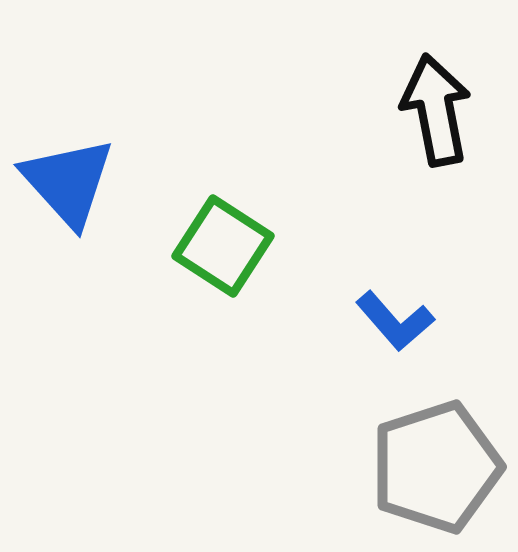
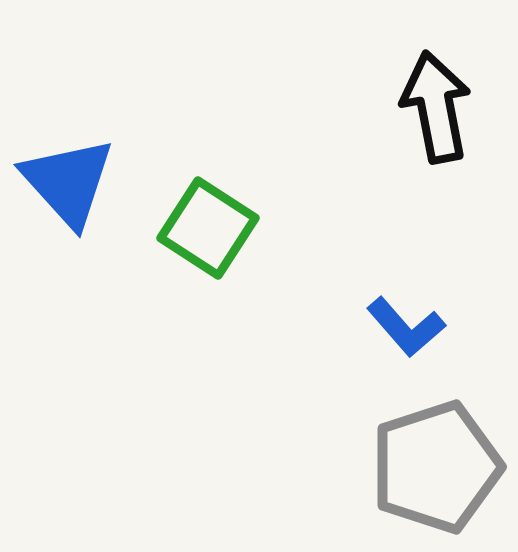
black arrow: moved 3 px up
green square: moved 15 px left, 18 px up
blue L-shape: moved 11 px right, 6 px down
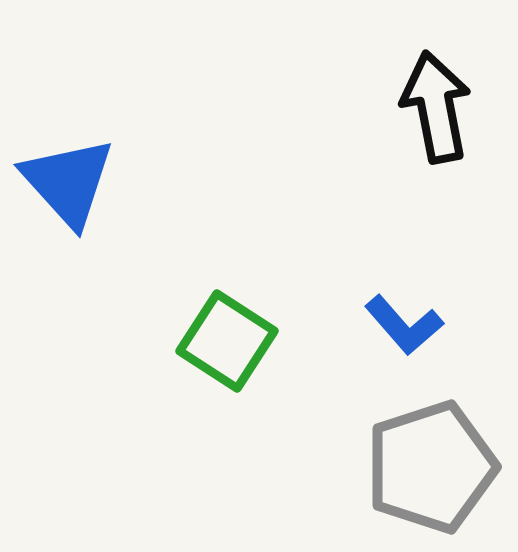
green square: moved 19 px right, 113 px down
blue L-shape: moved 2 px left, 2 px up
gray pentagon: moved 5 px left
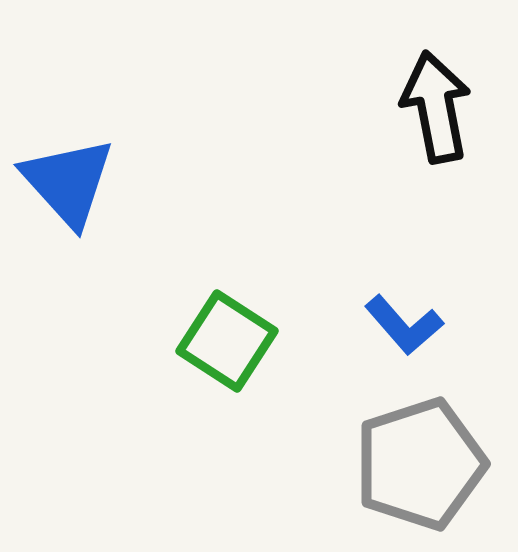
gray pentagon: moved 11 px left, 3 px up
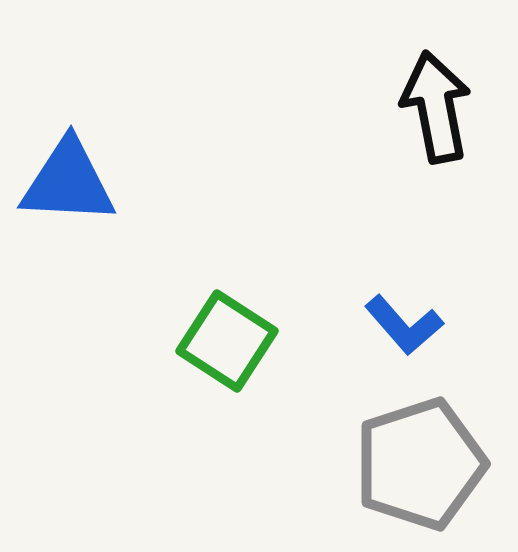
blue triangle: rotated 45 degrees counterclockwise
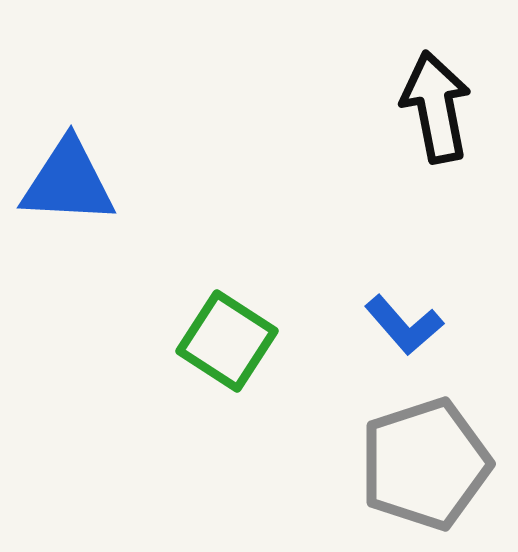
gray pentagon: moved 5 px right
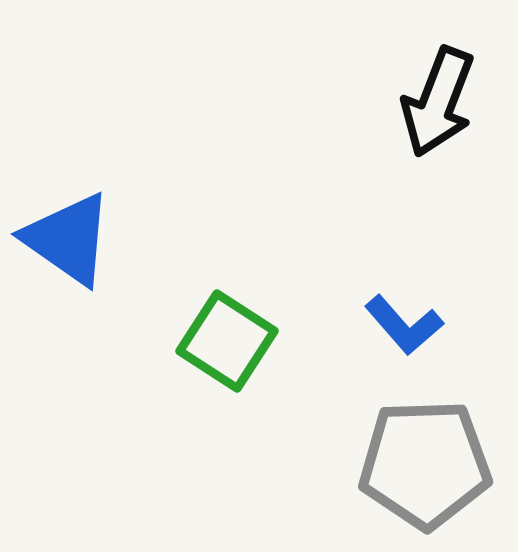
black arrow: moved 2 px right, 5 px up; rotated 148 degrees counterclockwise
blue triangle: moved 57 px down; rotated 32 degrees clockwise
gray pentagon: rotated 16 degrees clockwise
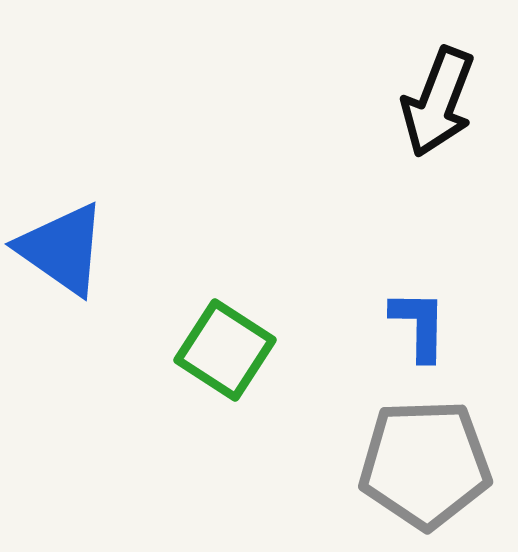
blue triangle: moved 6 px left, 10 px down
blue L-shape: moved 15 px right; rotated 138 degrees counterclockwise
green square: moved 2 px left, 9 px down
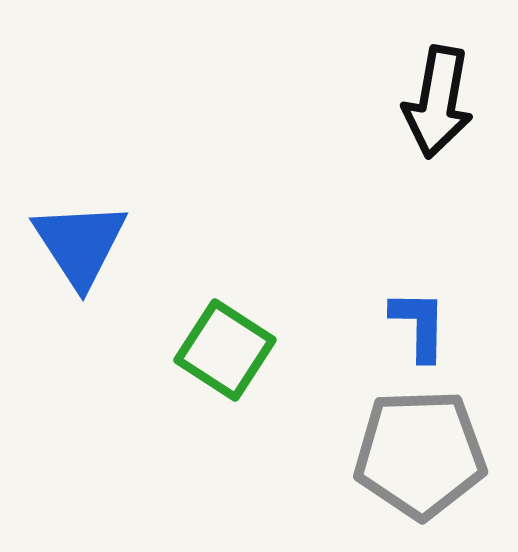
black arrow: rotated 11 degrees counterclockwise
blue triangle: moved 18 px right, 5 px up; rotated 22 degrees clockwise
gray pentagon: moved 5 px left, 10 px up
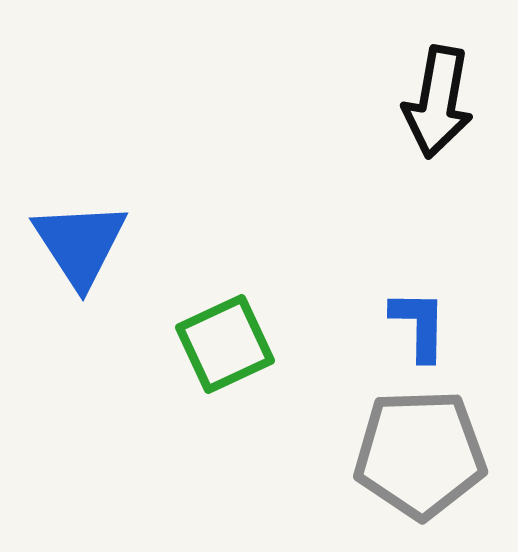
green square: moved 6 px up; rotated 32 degrees clockwise
